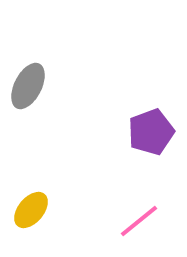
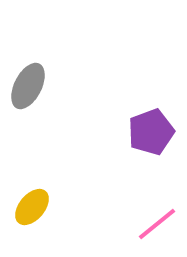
yellow ellipse: moved 1 px right, 3 px up
pink line: moved 18 px right, 3 px down
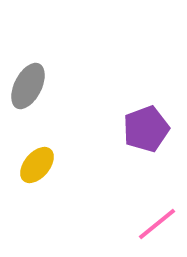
purple pentagon: moved 5 px left, 3 px up
yellow ellipse: moved 5 px right, 42 px up
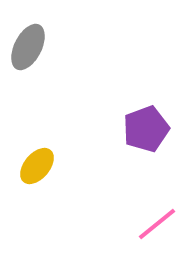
gray ellipse: moved 39 px up
yellow ellipse: moved 1 px down
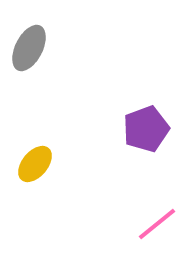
gray ellipse: moved 1 px right, 1 px down
yellow ellipse: moved 2 px left, 2 px up
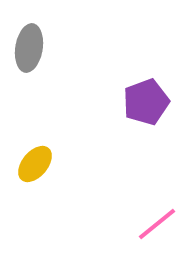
gray ellipse: rotated 18 degrees counterclockwise
purple pentagon: moved 27 px up
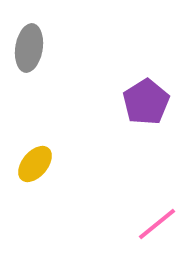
purple pentagon: rotated 12 degrees counterclockwise
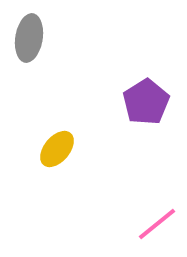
gray ellipse: moved 10 px up
yellow ellipse: moved 22 px right, 15 px up
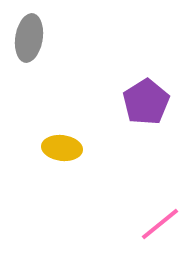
yellow ellipse: moved 5 px right, 1 px up; rotated 57 degrees clockwise
pink line: moved 3 px right
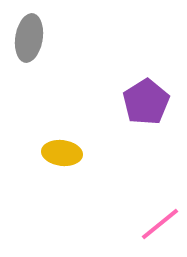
yellow ellipse: moved 5 px down
